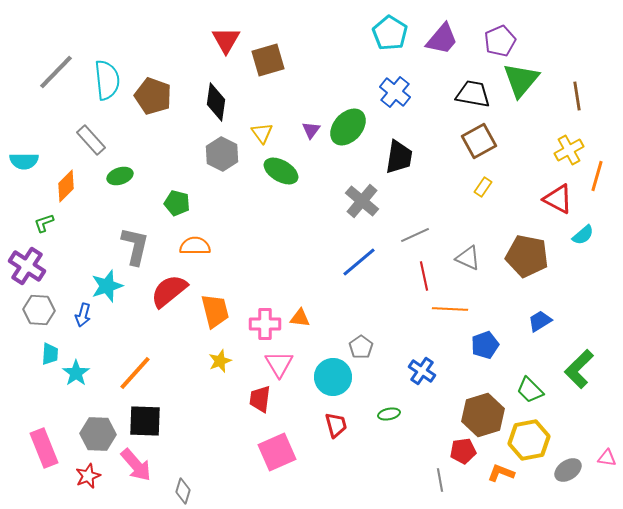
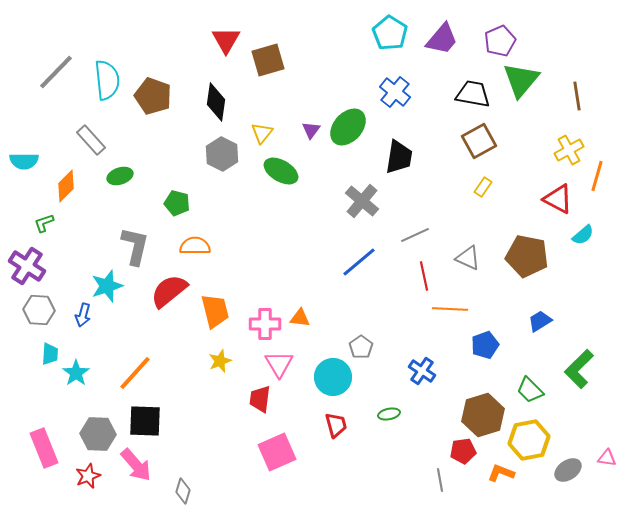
yellow triangle at (262, 133): rotated 15 degrees clockwise
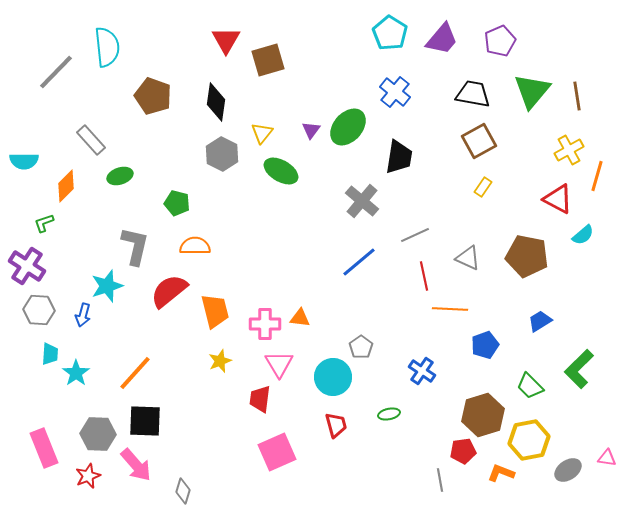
cyan semicircle at (107, 80): moved 33 px up
green triangle at (521, 80): moved 11 px right, 11 px down
green trapezoid at (530, 390): moved 4 px up
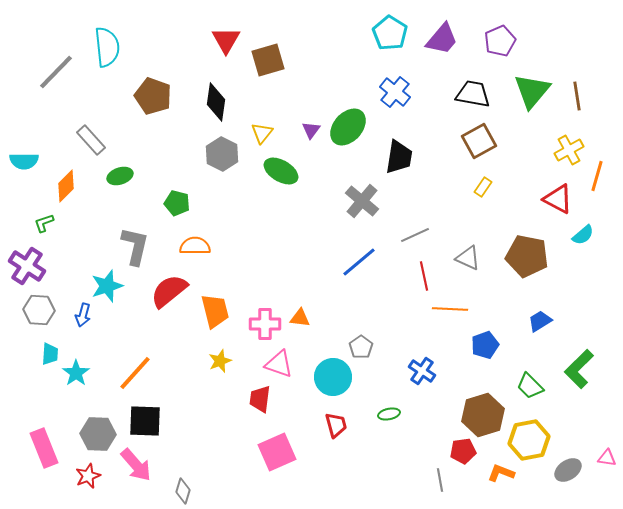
pink triangle at (279, 364): rotated 40 degrees counterclockwise
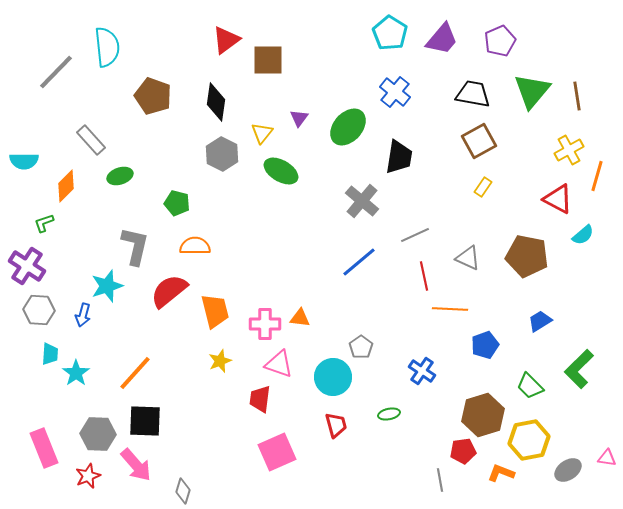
red triangle at (226, 40): rotated 24 degrees clockwise
brown square at (268, 60): rotated 16 degrees clockwise
purple triangle at (311, 130): moved 12 px left, 12 px up
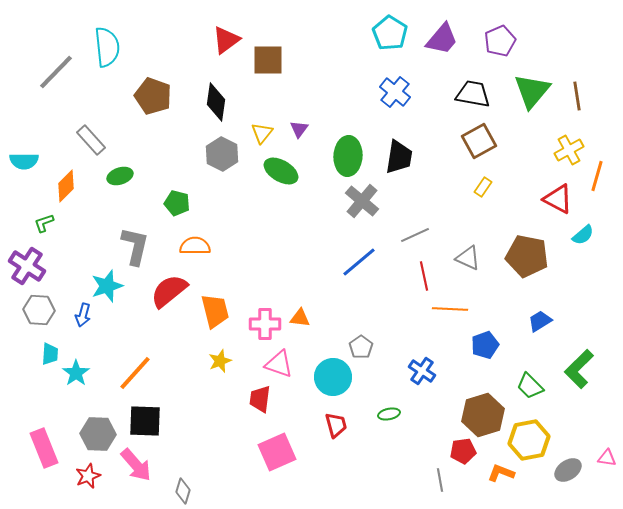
purple triangle at (299, 118): moved 11 px down
green ellipse at (348, 127): moved 29 px down; rotated 39 degrees counterclockwise
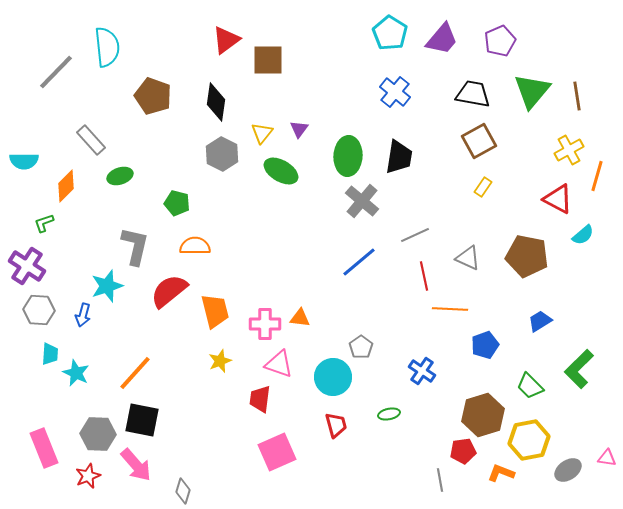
cyan star at (76, 373): rotated 12 degrees counterclockwise
black square at (145, 421): moved 3 px left, 1 px up; rotated 9 degrees clockwise
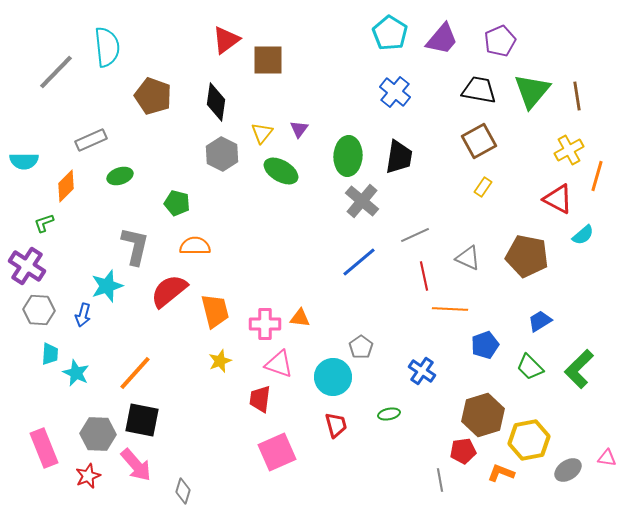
black trapezoid at (473, 94): moved 6 px right, 4 px up
gray rectangle at (91, 140): rotated 72 degrees counterclockwise
green trapezoid at (530, 386): moved 19 px up
